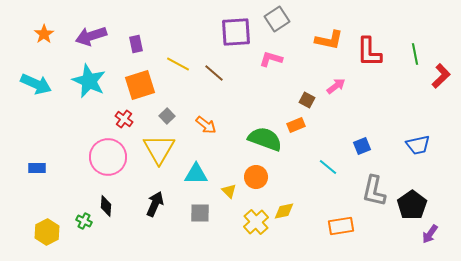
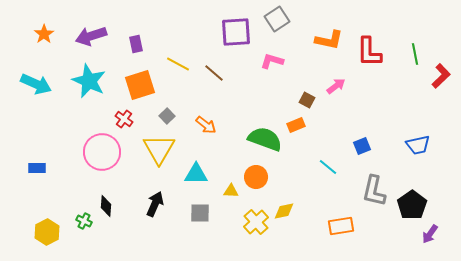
pink L-shape at (271, 59): moved 1 px right, 2 px down
pink circle at (108, 157): moved 6 px left, 5 px up
yellow triangle at (229, 191): moved 2 px right; rotated 42 degrees counterclockwise
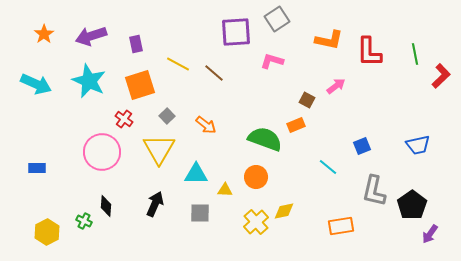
yellow triangle at (231, 191): moved 6 px left, 1 px up
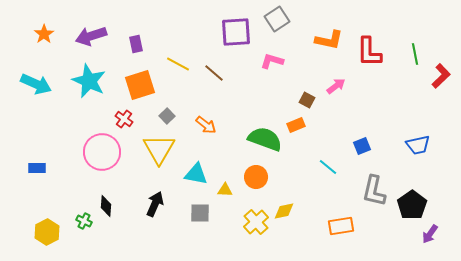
cyan triangle at (196, 174): rotated 10 degrees clockwise
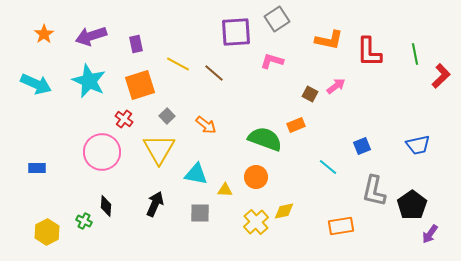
brown square at (307, 100): moved 3 px right, 6 px up
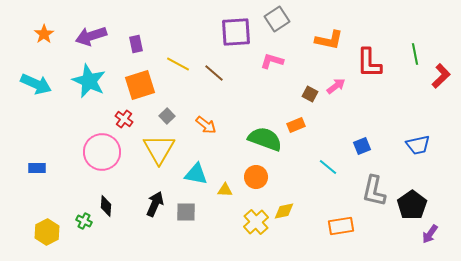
red L-shape at (369, 52): moved 11 px down
gray square at (200, 213): moved 14 px left, 1 px up
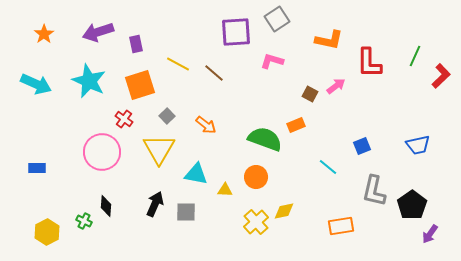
purple arrow at (91, 36): moved 7 px right, 4 px up
green line at (415, 54): moved 2 px down; rotated 35 degrees clockwise
